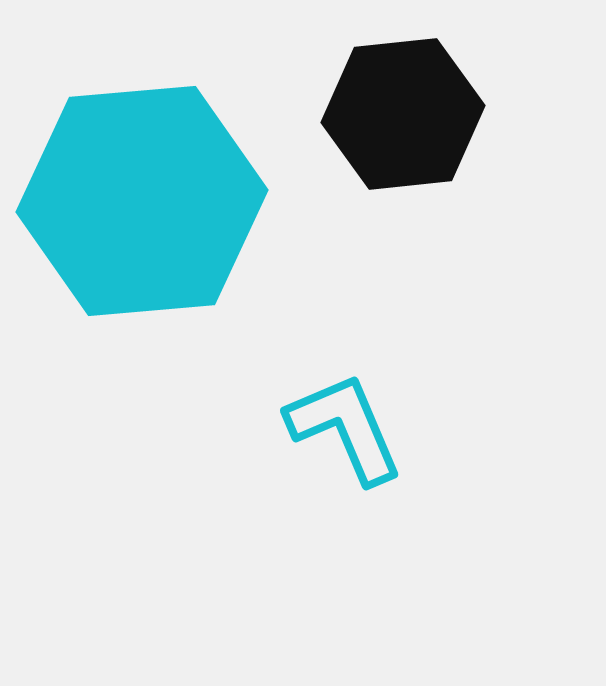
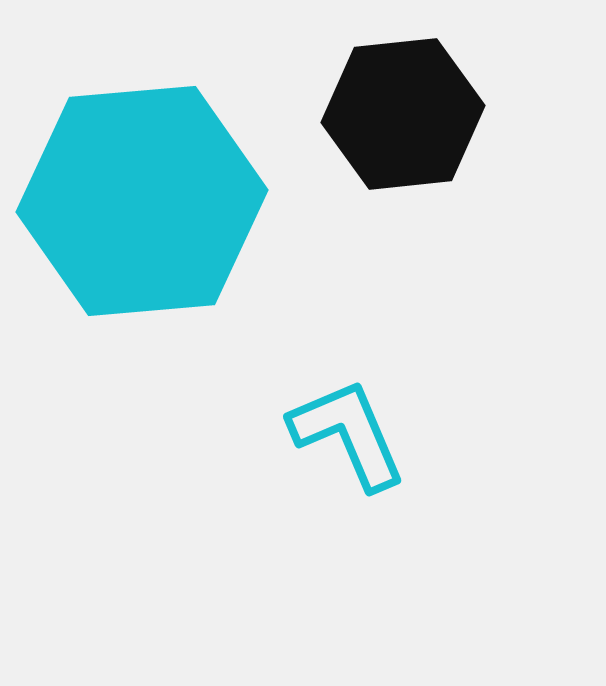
cyan L-shape: moved 3 px right, 6 px down
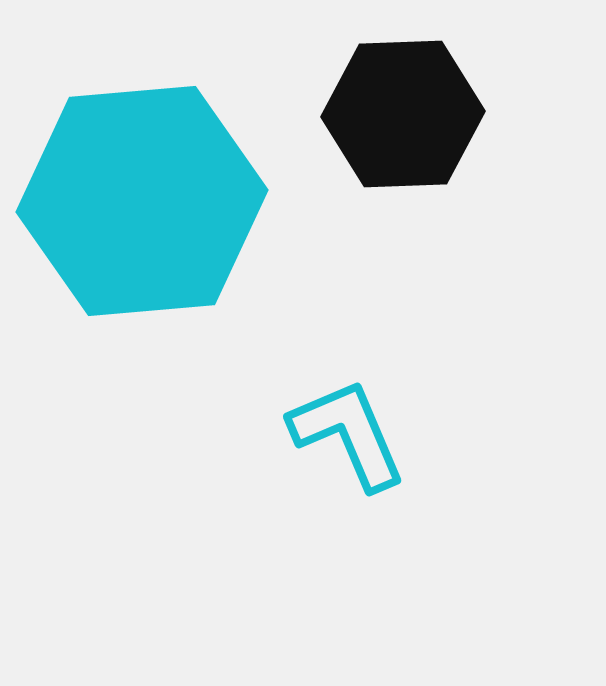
black hexagon: rotated 4 degrees clockwise
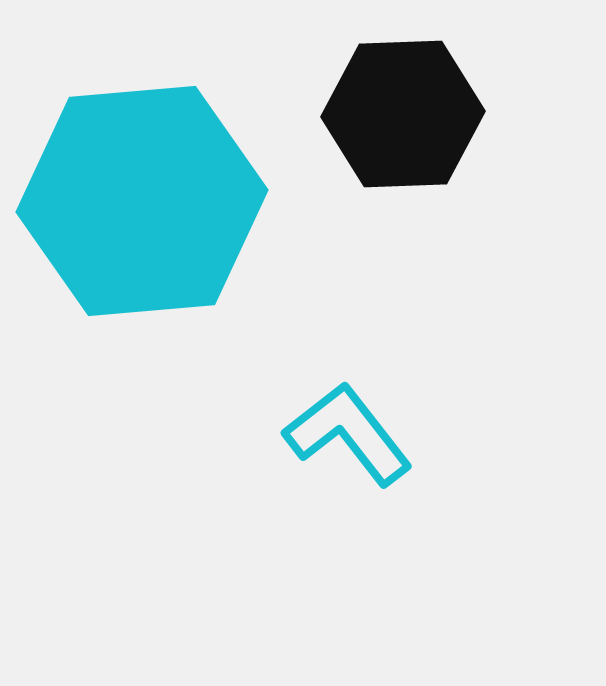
cyan L-shape: rotated 15 degrees counterclockwise
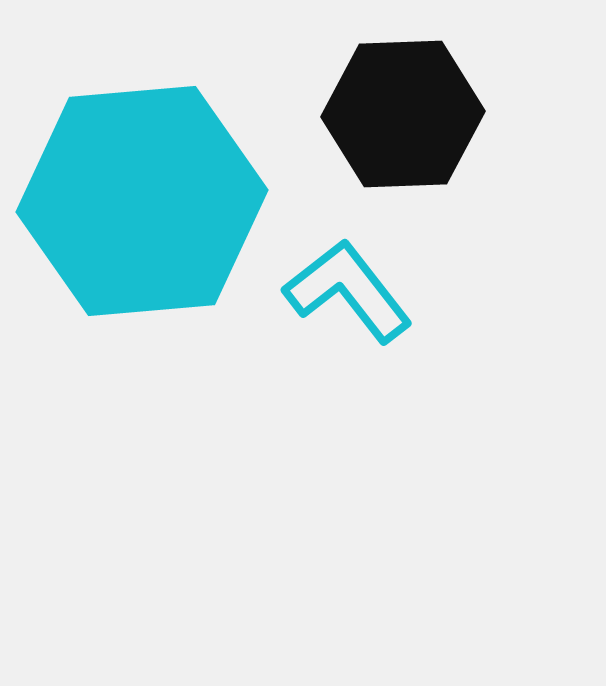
cyan L-shape: moved 143 px up
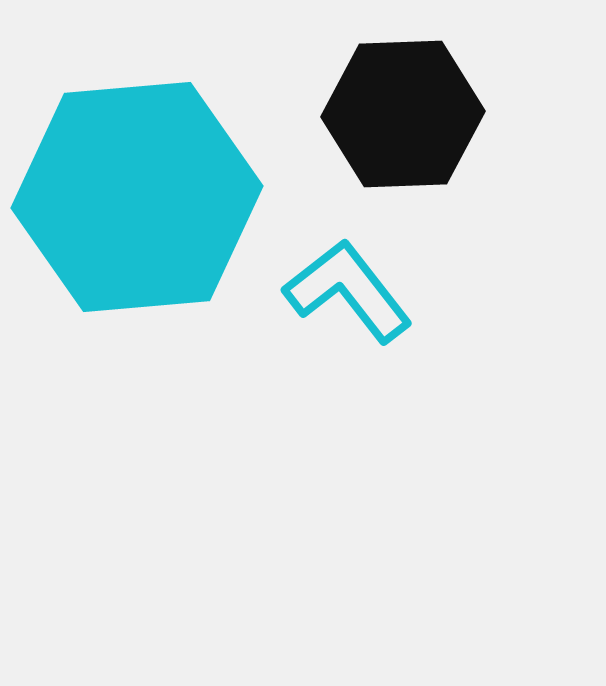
cyan hexagon: moved 5 px left, 4 px up
